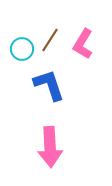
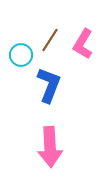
cyan circle: moved 1 px left, 6 px down
blue L-shape: rotated 39 degrees clockwise
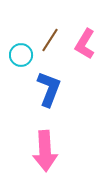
pink L-shape: moved 2 px right
blue L-shape: moved 4 px down
pink arrow: moved 5 px left, 4 px down
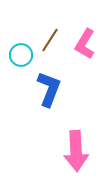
pink arrow: moved 31 px right
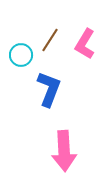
pink arrow: moved 12 px left
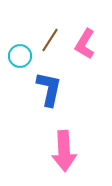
cyan circle: moved 1 px left, 1 px down
blue L-shape: rotated 9 degrees counterclockwise
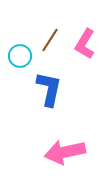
pink arrow: moved 1 px right, 1 px down; rotated 81 degrees clockwise
